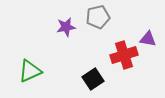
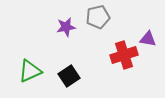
black square: moved 24 px left, 3 px up
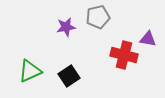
red cross: rotated 32 degrees clockwise
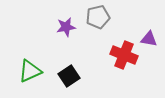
purple triangle: moved 1 px right
red cross: rotated 8 degrees clockwise
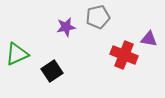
green triangle: moved 13 px left, 17 px up
black square: moved 17 px left, 5 px up
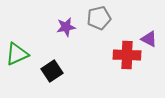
gray pentagon: moved 1 px right, 1 px down
purple triangle: rotated 18 degrees clockwise
red cross: moved 3 px right; rotated 20 degrees counterclockwise
